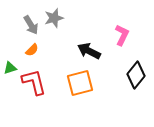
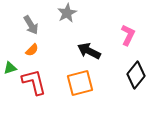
gray star: moved 13 px right, 5 px up; rotated 12 degrees counterclockwise
pink L-shape: moved 6 px right
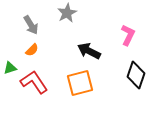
black diamond: rotated 20 degrees counterclockwise
red L-shape: rotated 20 degrees counterclockwise
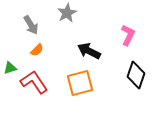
orange semicircle: moved 5 px right
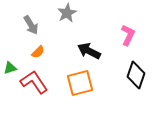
orange semicircle: moved 1 px right, 2 px down
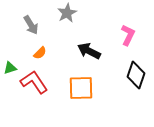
orange semicircle: moved 2 px right, 1 px down
orange square: moved 1 px right, 5 px down; rotated 12 degrees clockwise
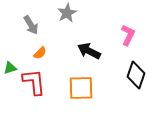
red L-shape: rotated 28 degrees clockwise
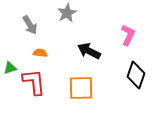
gray arrow: moved 1 px left
orange semicircle: rotated 128 degrees counterclockwise
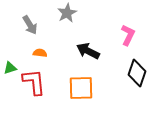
black arrow: moved 1 px left
black diamond: moved 1 px right, 2 px up
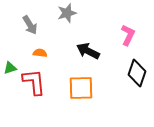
gray star: rotated 12 degrees clockwise
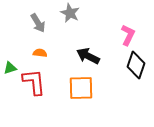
gray star: moved 3 px right; rotated 30 degrees counterclockwise
gray arrow: moved 8 px right, 2 px up
black arrow: moved 5 px down
black diamond: moved 1 px left, 8 px up
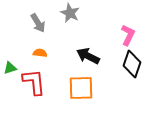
black diamond: moved 4 px left, 1 px up
